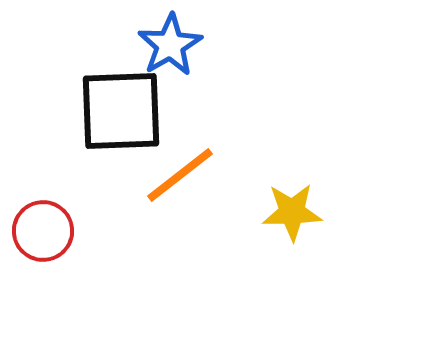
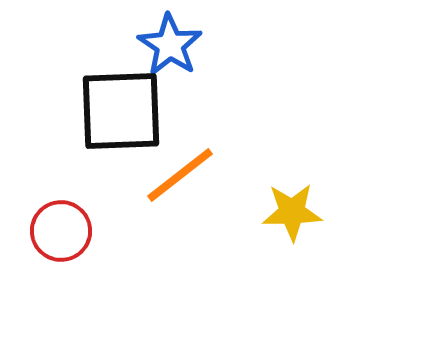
blue star: rotated 8 degrees counterclockwise
red circle: moved 18 px right
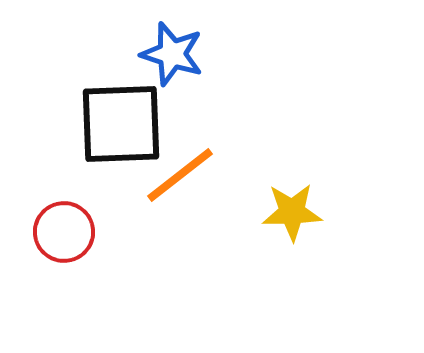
blue star: moved 2 px right, 9 px down; rotated 16 degrees counterclockwise
black square: moved 13 px down
red circle: moved 3 px right, 1 px down
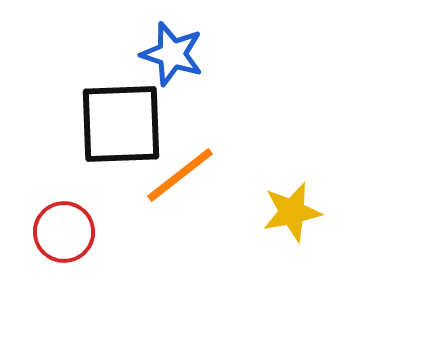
yellow star: rotated 10 degrees counterclockwise
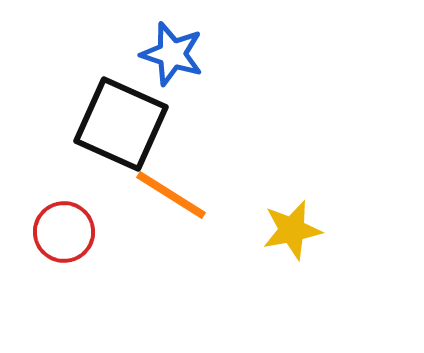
black square: rotated 26 degrees clockwise
orange line: moved 9 px left, 20 px down; rotated 70 degrees clockwise
yellow star: moved 18 px down
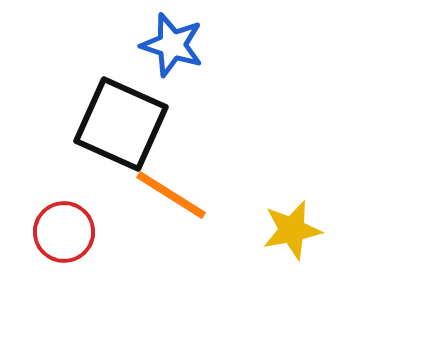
blue star: moved 9 px up
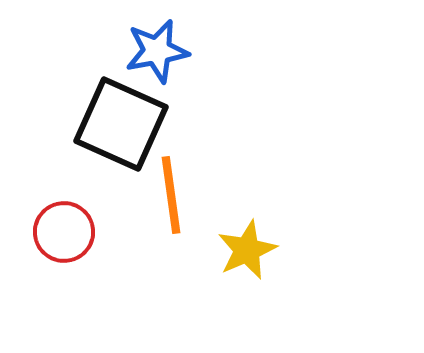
blue star: moved 15 px left, 6 px down; rotated 28 degrees counterclockwise
orange line: rotated 50 degrees clockwise
yellow star: moved 45 px left, 20 px down; rotated 12 degrees counterclockwise
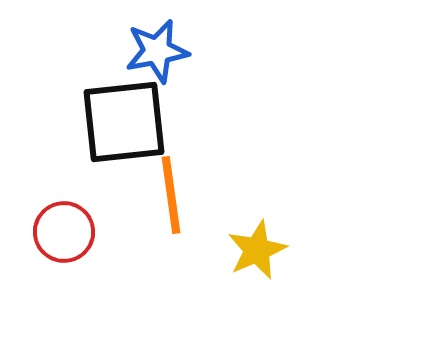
black square: moved 3 px right, 2 px up; rotated 30 degrees counterclockwise
yellow star: moved 10 px right
